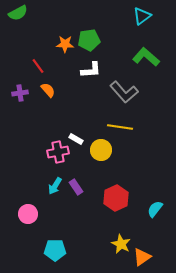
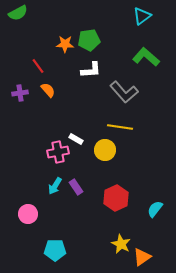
yellow circle: moved 4 px right
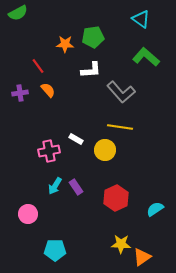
cyan triangle: moved 1 px left, 3 px down; rotated 48 degrees counterclockwise
green pentagon: moved 4 px right, 3 px up
gray L-shape: moved 3 px left
pink cross: moved 9 px left, 1 px up
cyan semicircle: rotated 18 degrees clockwise
yellow star: rotated 24 degrees counterclockwise
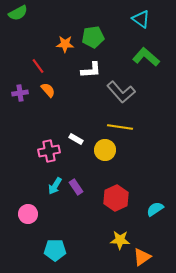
yellow star: moved 1 px left, 4 px up
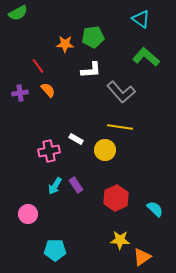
purple rectangle: moved 2 px up
cyan semicircle: rotated 78 degrees clockwise
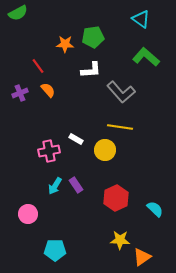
purple cross: rotated 14 degrees counterclockwise
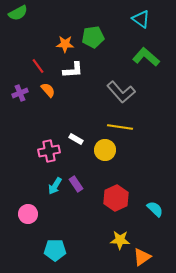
white L-shape: moved 18 px left
purple rectangle: moved 1 px up
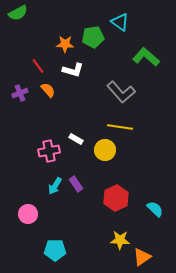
cyan triangle: moved 21 px left, 3 px down
white L-shape: rotated 20 degrees clockwise
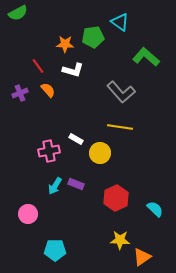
yellow circle: moved 5 px left, 3 px down
purple rectangle: rotated 35 degrees counterclockwise
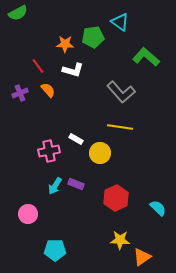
cyan semicircle: moved 3 px right, 1 px up
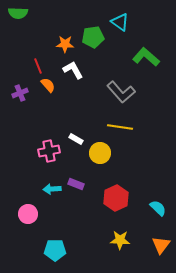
green semicircle: rotated 30 degrees clockwise
red line: rotated 14 degrees clockwise
white L-shape: rotated 135 degrees counterclockwise
orange semicircle: moved 5 px up
cyan arrow: moved 3 px left, 3 px down; rotated 54 degrees clockwise
orange triangle: moved 19 px right, 12 px up; rotated 18 degrees counterclockwise
